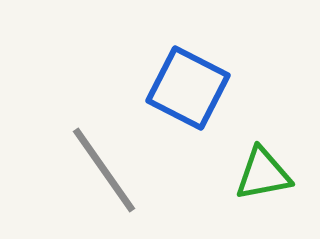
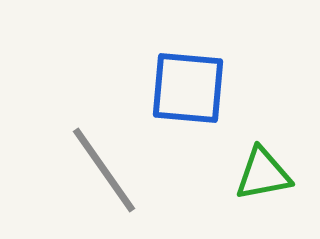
blue square: rotated 22 degrees counterclockwise
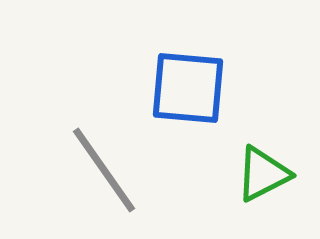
green triangle: rotated 16 degrees counterclockwise
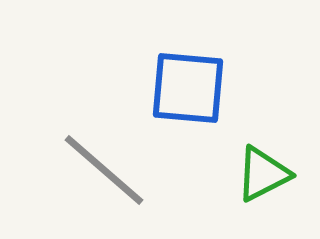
gray line: rotated 14 degrees counterclockwise
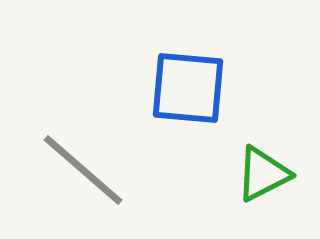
gray line: moved 21 px left
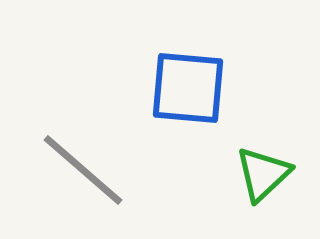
green triangle: rotated 16 degrees counterclockwise
